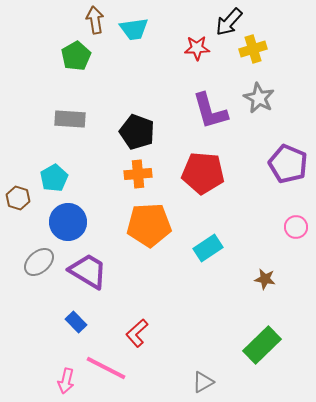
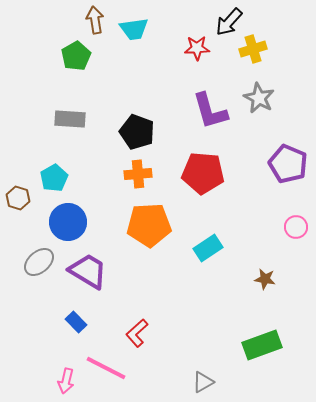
green rectangle: rotated 24 degrees clockwise
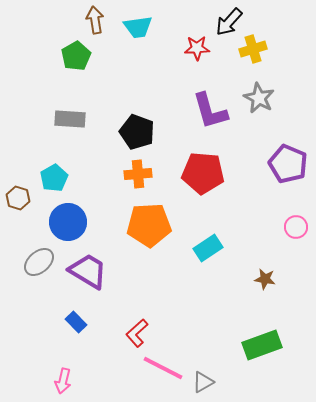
cyan trapezoid: moved 4 px right, 2 px up
pink line: moved 57 px right
pink arrow: moved 3 px left
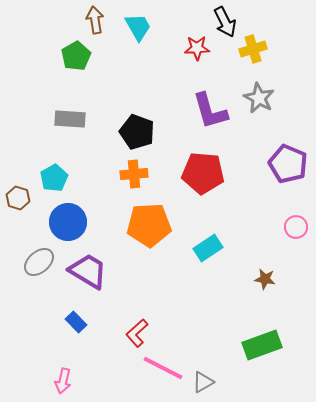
black arrow: moved 4 px left; rotated 68 degrees counterclockwise
cyan trapezoid: rotated 112 degrees counterclockwise
orange cross: moved 4 px left
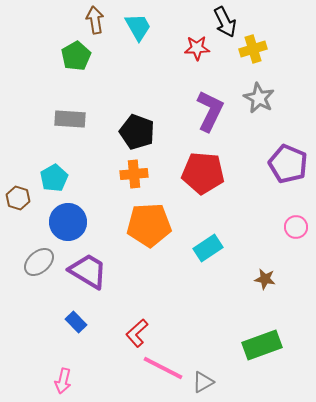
purple L-shape: rotated 138 degrees counterclockwise
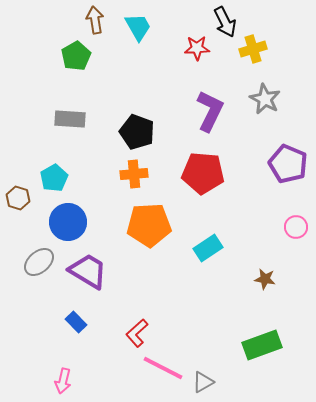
gray star: moved 6 px right, 1 px down
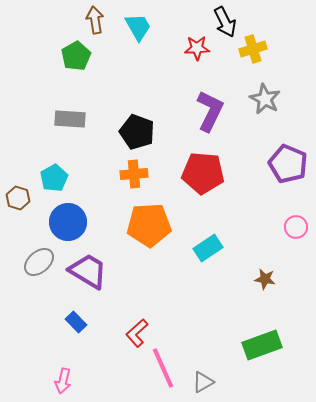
pink line: rotated 39 degrees clockwise
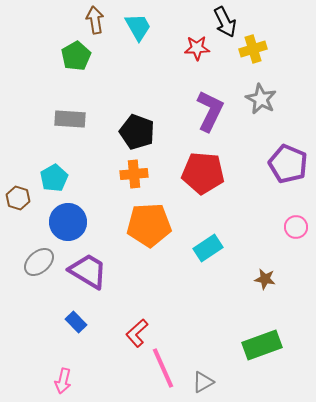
gray star: moved 4 px left
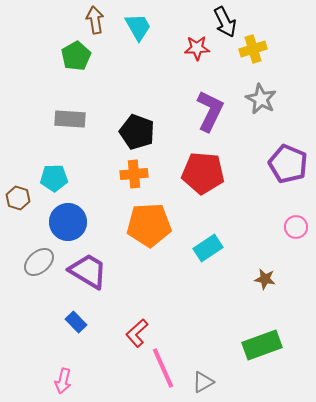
cyan pentagon: rotated 28 degrees clockwise
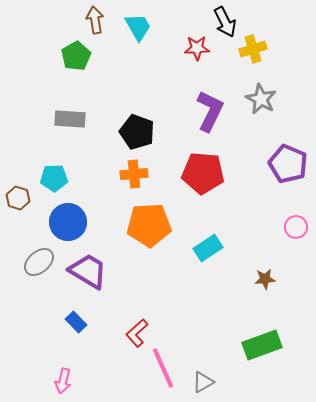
brown star: rotated 15 degrees counterclockwise
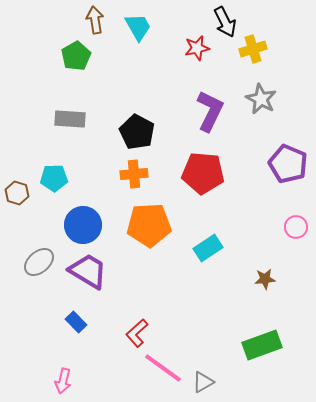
red star: rotated 10 degrees counterclockwise
black pentagon: rotated 8 degrees clockwise
brown hexagon: moved 1 px left, 5 px up
blue circle: moved 15 px right, 3 px down
pink line: rotated 30 degrees counterclockwise
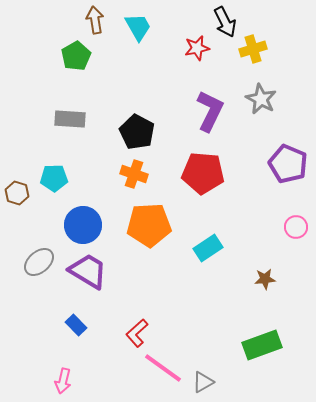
orange cross: rotated 24 degrees clockwise
blue rectangle: moved 3 px down
